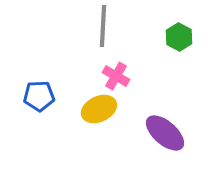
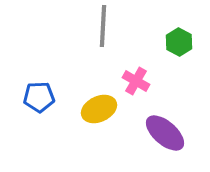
green hexagon: moved 5 px down
pink cross: moved 20 px right, 5 px down
blue pentagon: moved 1 px down
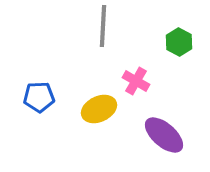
purple ellipse: moved 1 px left, 2 px down
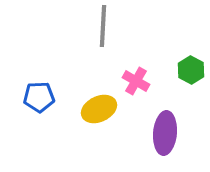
green hexagon: moved 12 px right, 28 px down
purple ellipse: moved 1 px right, 2 px up; rotated 54 degrees clockwise
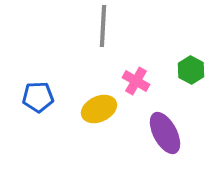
blue pentagon: moved 1 px left
purple ellipse: rotated 33 degrees counterclockwise
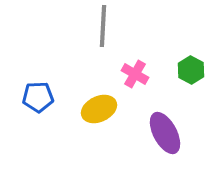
pink cross: moved 1 px left, 7 px up
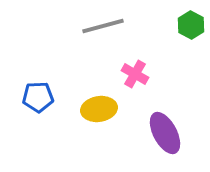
gray line: rotated 72 degrees clockwise
green hexagon: moved 45 px up
yellow ellipse: rotated 16 degrees clockwise
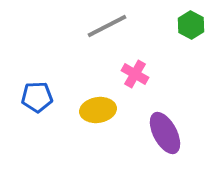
gray line: moved 4 px right; rotated 12 degrees counterclockwise
blue pentagon: moved 1 px left
yellow ellipse: moved 1 px left, 1 px down
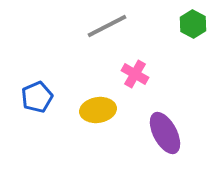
green hexagon: moved 2 px right, 1 px up
blue pentagon: rotated 20 degrees counterclockwise
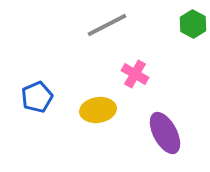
gray line: moved 1 px up
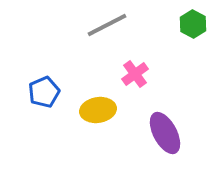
pink cross: rotated 24 degrees clockwise
blue pentagon: moved 7 px right, 5 px up
